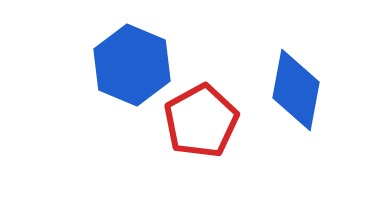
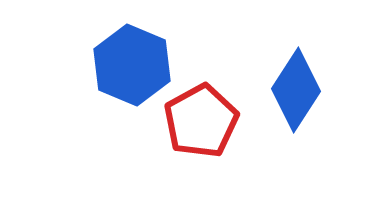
blue diamond: rotated 22 degrees clockwise
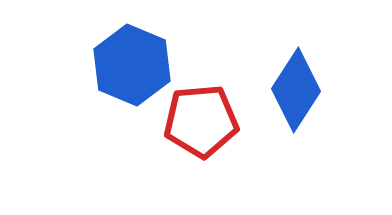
red pentagon: rotated 24 degrees clockwise
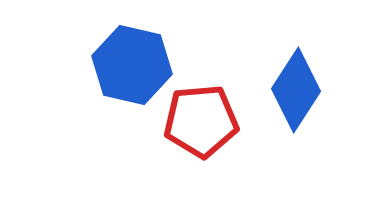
blue hexagon: rotated 10 degrees counterclockwise
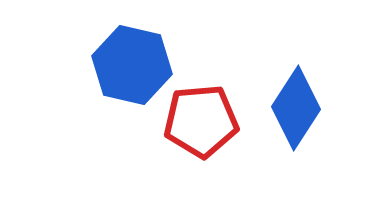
blue diamond: moved 18 px down
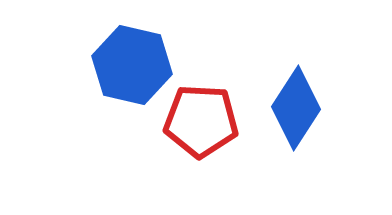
red pentagon: rotated 8 degrees clockwise
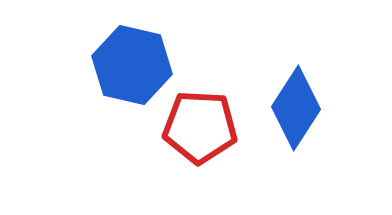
red pentagon: moved 1 px left, 6 px down
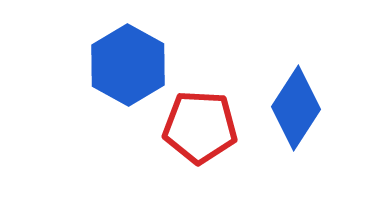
blue hexagon: moved 4 px left; rotated 16 degrees clockwise
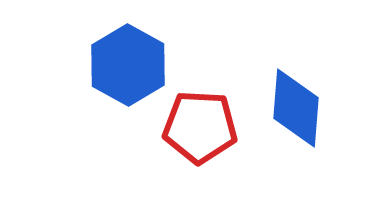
blue diamond: rotated 28 degrees counterclockwise
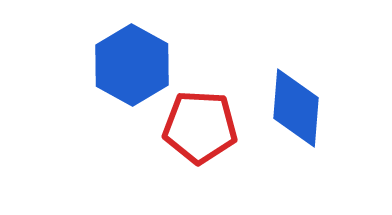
blue hexagon: moved 4 px right
